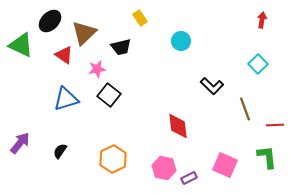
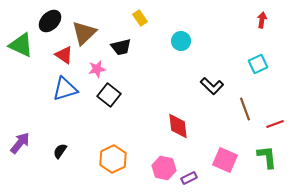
cyan square: rotated 18 degrees clockwise
blue triangle: moved 1 px left, 10 px up
red line: moved 1 px up; rotated 18 degrees counterclockwise
pink square: moved 5 px up
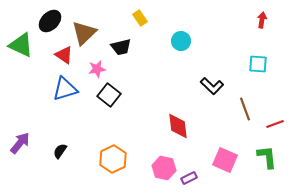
cyan square: rotated 30 degrees clockwise
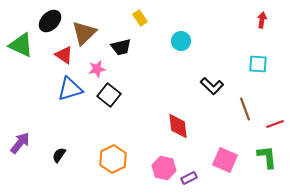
blue triangle: moved 5 px right
black semicircle: moved 1 px left, 4 px down
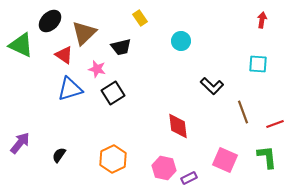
pink star: rotated 24 degrees clockwise
black square: moved 4 px right, 2 px up; rotated 20 degrees clockwise
brown line: moved 2 px left, 3 px down
